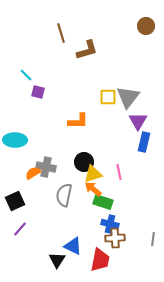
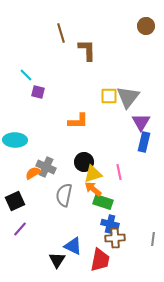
brown L-shape: rotated 75 degrees counterclockwise
yellow square: moved 1 px right, 1 px up
purple triangle: moved 3 px right, 1 px down
gray cross: rotated 12 degrees clockwise
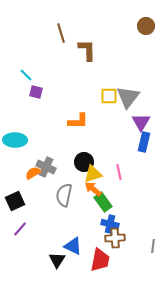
purple square: moved 2 px left
green rectangle: rotated 36 degrees clockwise
gray line: moved 7 px down
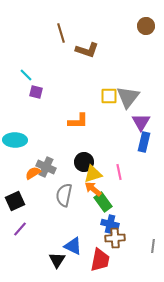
brown L-shape: rotated 110 degrees clockwise
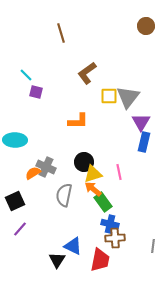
brown L-shape: moved 23 px down; rotated 125 degrees clockwise
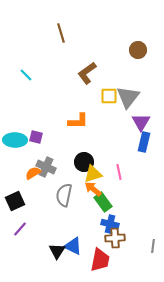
brown circle: moved 8 px left, 24 px down
purple square: moved 45 px down
black triangle: moved 9 px up
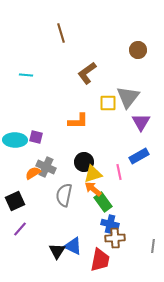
cyan line: rotated 40 degrees counterclockwise
yellow square: moved 1 px left, 7 px down
blue rectangle: moved 5 px left, 14 px down; rotated 48 degrees clockwise
